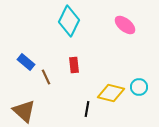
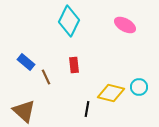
pink ellipse: rotated 10 degrees counterclockwise
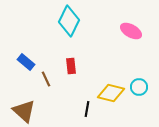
pink ellipse: moved 6 px right, 6 px down
red rectangle: moved 3 px left, 1 px down
brown line: moved 2 px down
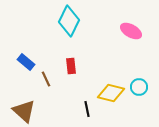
black line: rotated 21 degrees counterclockwise
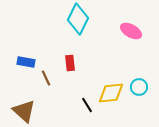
cyan diamond: moved 9 px right, 2 px up
blue rectangle: rotated 30 degrees counterclockwise
red rectangle: moved 1 px left, 3 px up
brown line: moved 1 px up
yellow diamond: rotated 20 degrees counterclockwise
black line: moved 4 px up; rotated 21 degrees counterclockwise
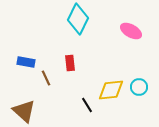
yellow diamond: moved 3 px up
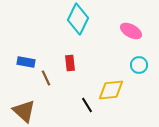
cyan circle: moved 22 px up
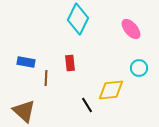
pink ellipse: moved 2 px up; rotated 20 degrees clockwise
cyan circle: moved 3 px down
brown line: rotated 28 degrees clockwise
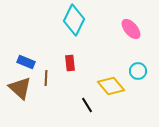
cyan diamond: moved 4 px left, 1 px down
blue rectangle: rotated 12 degrees clockwise
cyan circle: moved 1 px left, 3 px down
yellow diamond: moved 4 px up; rotated 56 degrees clockwise
brown triangle: moved 4 px left, 23 px up
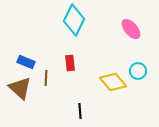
yellow diamond: moved 2 px right, 4 px up
black line: moved 7 px left, 6 px down; rotated 28 degrees clockwise
